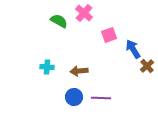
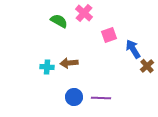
brown arrow: moved 10 px left, 8 px up
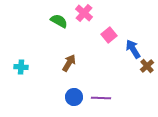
pink square: rotated 21 degrees counterclockwise
brown arrow: rotated 126 degrees clockwise
cyan cross: moved 26 px left
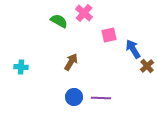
pink square: rotated 28 degrees clockwise
brown arrow: moved 2 px right, 1 px up
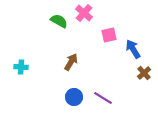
brown cross: moved 3 px left, 7 px down
purple line: moved 2 px right; rotated 30 degrees clockwise
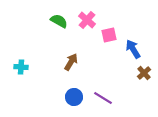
pink cross: moved 3 px right, 7 px down
